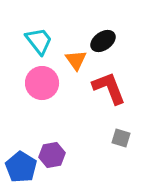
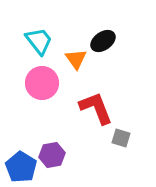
orange triangle: moved 1 px up
red L-shape: moved 13 px left, 20 px down
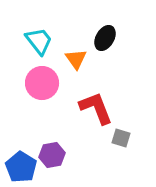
black ellipse: moved 2 px right, 3 px up; rotated 25 degrees counterclockwise
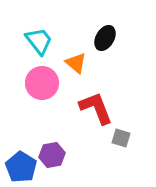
orange triangle: moved 4 px down; rotated 15 degrees counterclockwise
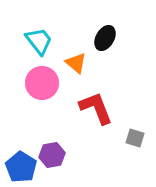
gray square: moved 14 px right
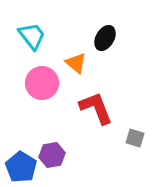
cyan trapezoid: moved 7 px left, 5 px up
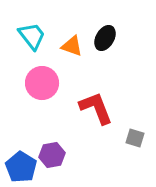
orange triangle: moved 4 px left, 17 px up; rotated 20 degrees counterclockwise
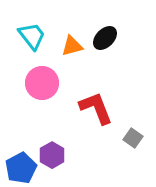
black ellipse: rotated 15 degrees clockwise
orange triangle: rotated 35 degrees counterclockwise
gray square: moved 2 px left; rotated 18 degrees clockwise
purple hexagon: rotated 20 degrees counterclockwise
blue pentagon: moved 1 px down; rotated 12 degrees clockwise
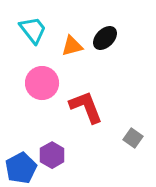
cyan trapezoid: moved 1 px right, 6 px up
red L-shape: moved 10 px left, 1 px up
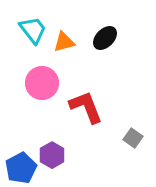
orange triangle: moved 8 px left, 4 px up
